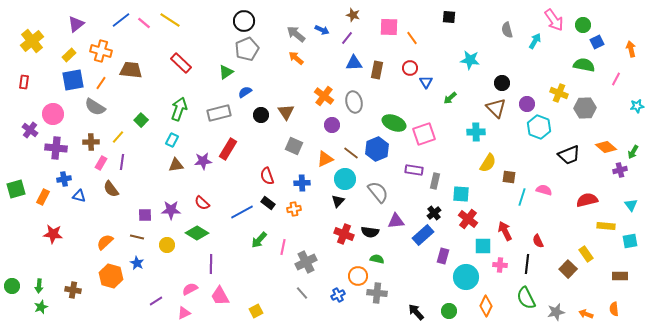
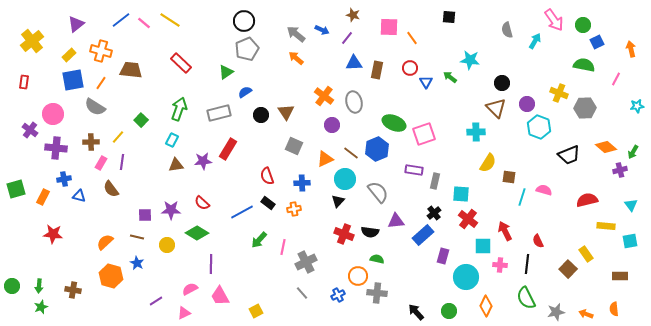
green arrow at (450, 98): moved 21 px up; rotated 80 degrees clockwise
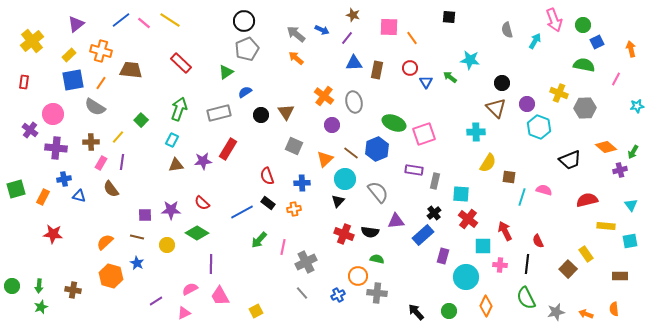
pink arrow at (554, 20): rotated 15 degrees clockwise
black trapezoid at (569, 155): moved 1 px right, 5 px down
orange triangle at (325, 159): rotated 18 degrees counterclockwise
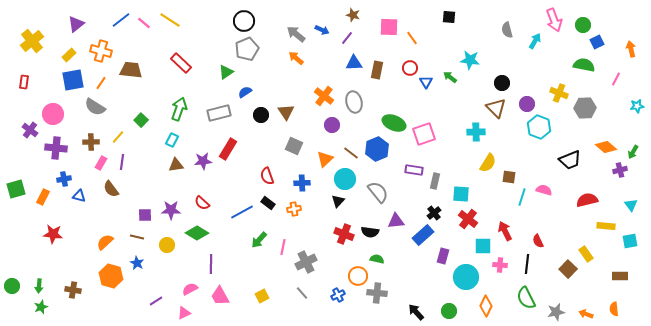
yellow square at (256, 311): moved 6 px right, 15 px up
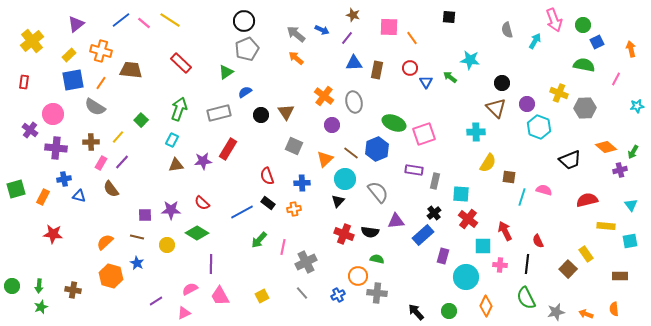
purple line at (122, 162): rotated 35 degrees clockwise
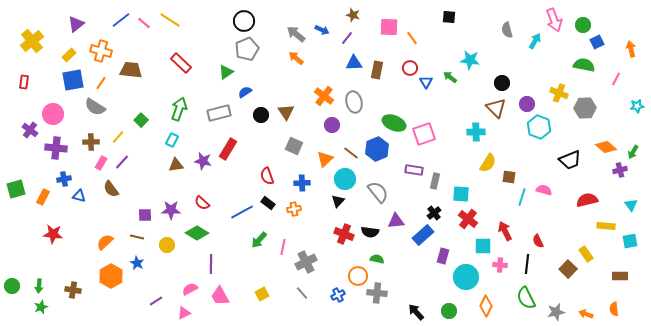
purple star at (203, 161): rotated 18 degrees clockwise
orange hexagon at (111, 276): rotated 15 degrees clockwise
yellow square at (262, 296): moved 2 px up
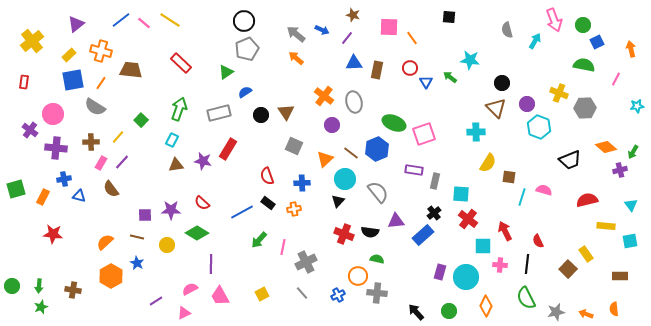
purple rectangle at (443, 256): moved 3 px left, 16 px down
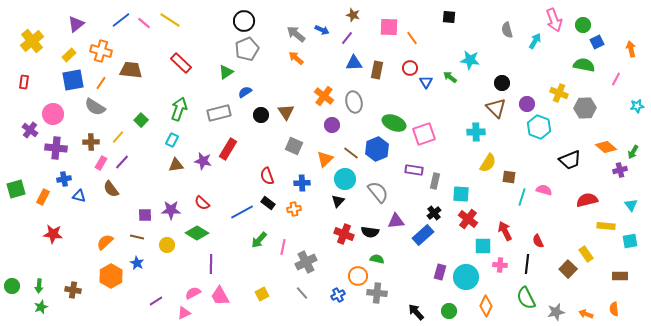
pink semicircle at (190, 289): moved 3 px right, 4 px down
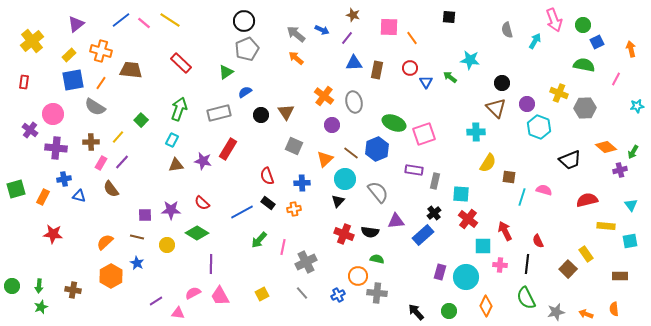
pink triangle at (184, 313): moved 6 px left; rotated 32 degrees clockwise
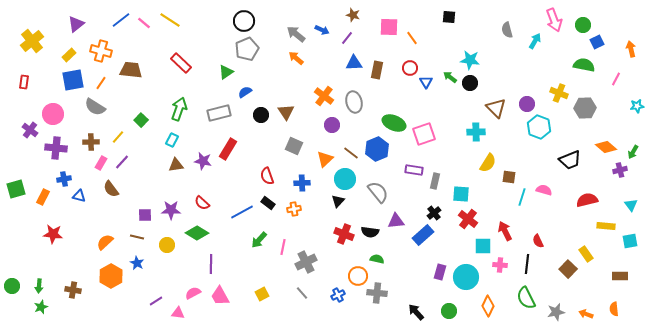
black circle at (502, 83): moved 32 px left
orange diamond at (486, 306): moved 2 px right
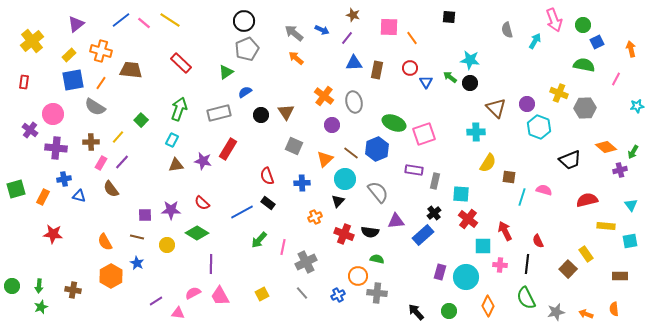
gray arrow at (296, 34): moved 2 px left, 1 px up
orange cross at (294, 209): moved 21 px right, 8 px down; rotated 16 degrees counterclockwise
orange semicircle at (105, 242): rotated 78 degrees counterclockwise
